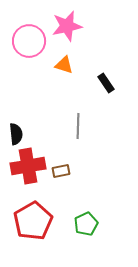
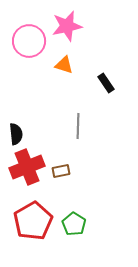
red cross: moved 1 px left, 1 px down; rotated 12 degrees counterclockwise
green pentagon: moved 12 px left; rotated 15 degrees counterclockwise
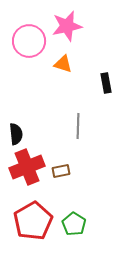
orange triangle: moved 1 px left, 1 px up
black rectangle: rotated 24 degrees clockwise
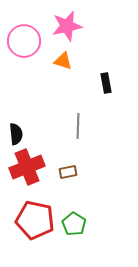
pink circle: moved 5 px left
orange triangle: moved 3 px up
brown rectangle: moved 7 px right, 1 px down
red pentagon: moved 2 px right, 1 px up; rotated 30 degrees counterclockwise
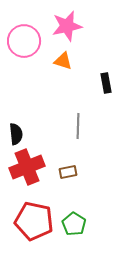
red pentagon: moved 1 px left, 1 px down
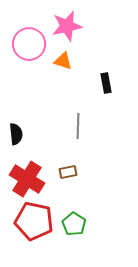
pink circle: moved 5 px right, 3 px down
red cross: moved 12 px down; rotated 36 degrees counterclockwise
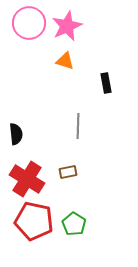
pink star: rotated 12 degrees counterclockwise
pink circle: moved 21 px up
orange triangle: moved 2 px right
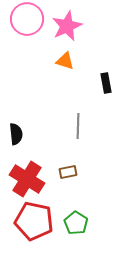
pink circle: moved 2 px left, 4 px up
green pentagon: moved 2 px right, 1 px up
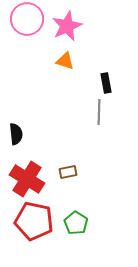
gray line: moved 21 px right, 14 px up
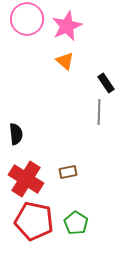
orange triangle: rotated 24 degrees clockwise
black rectangle: rotated 24 degrees counterclockwise
red cross: moved 1 px left
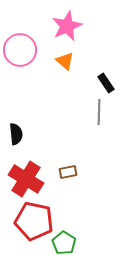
pink circle: moved 7 px left, 31 px down
green pentagon: moved 12 px left, 20 px down
